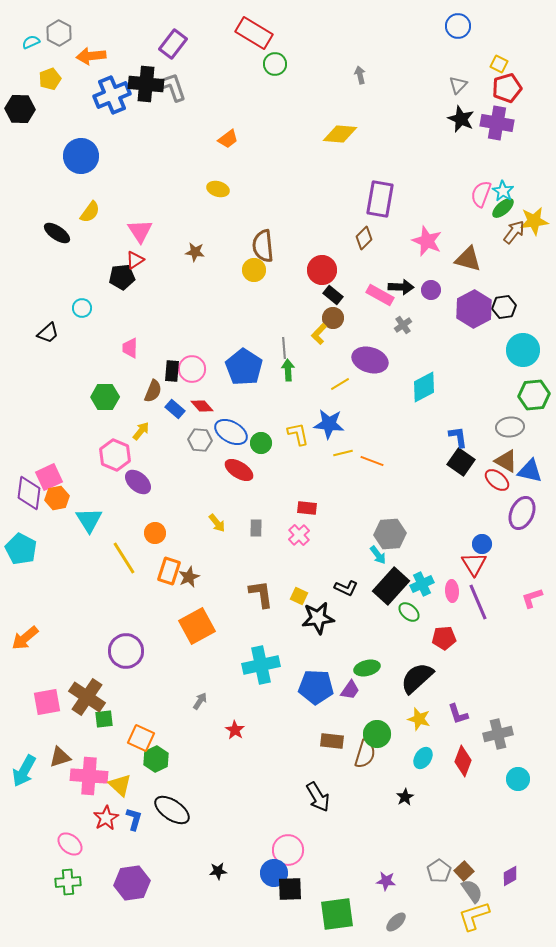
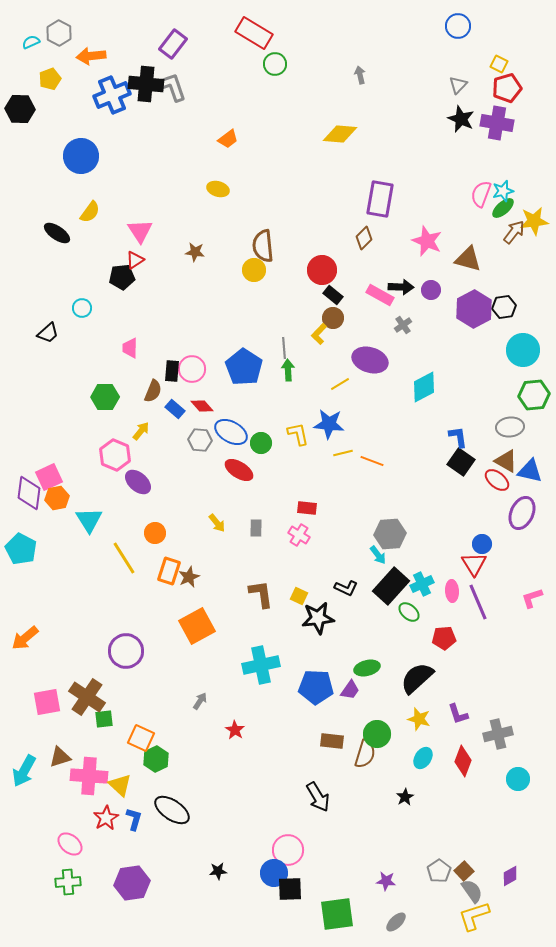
cyan star at (503, 191): rotated 25 degrees clockwise
pink cross at (299, 535): rotated 15 degrees counterclockwise
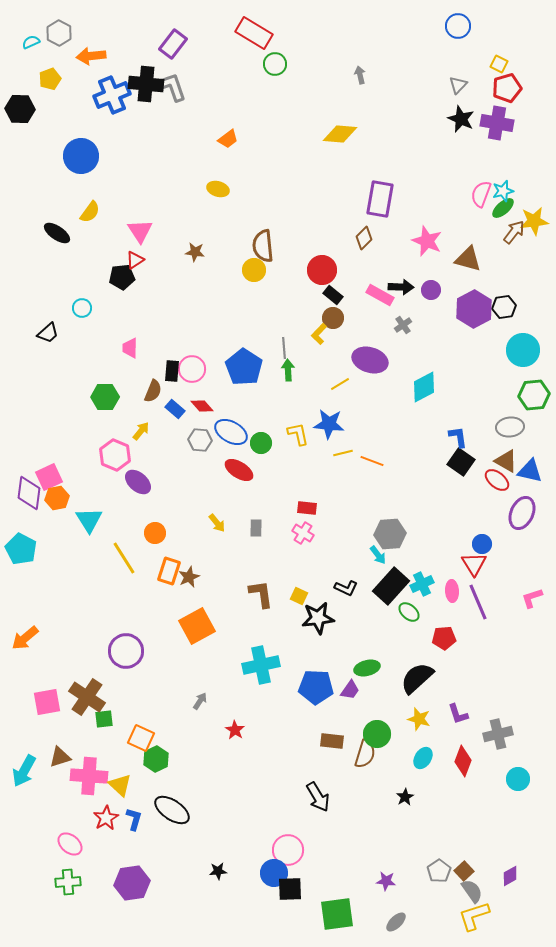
pink cross at (299, 535): moved 4 px right, 2 px up
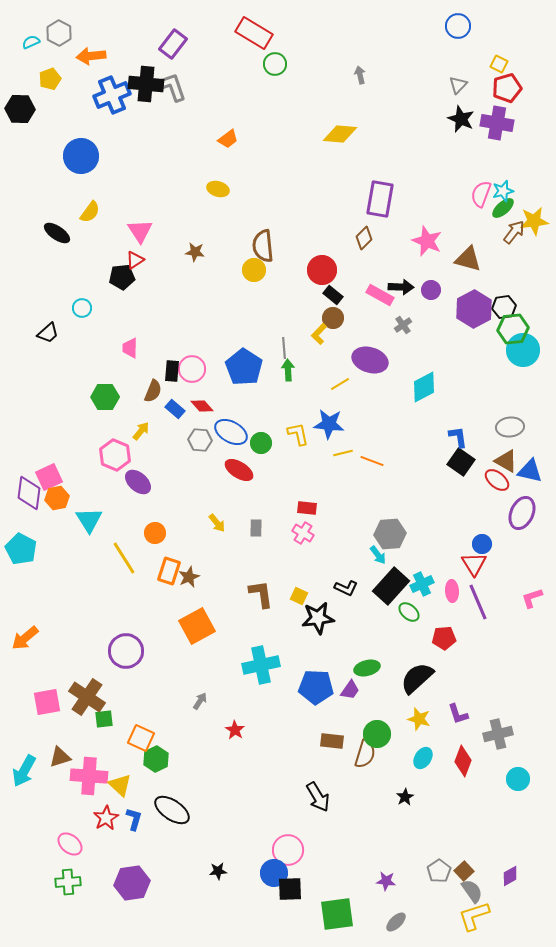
green hexagon at (534, 395): moved 21 px left, 66 px up
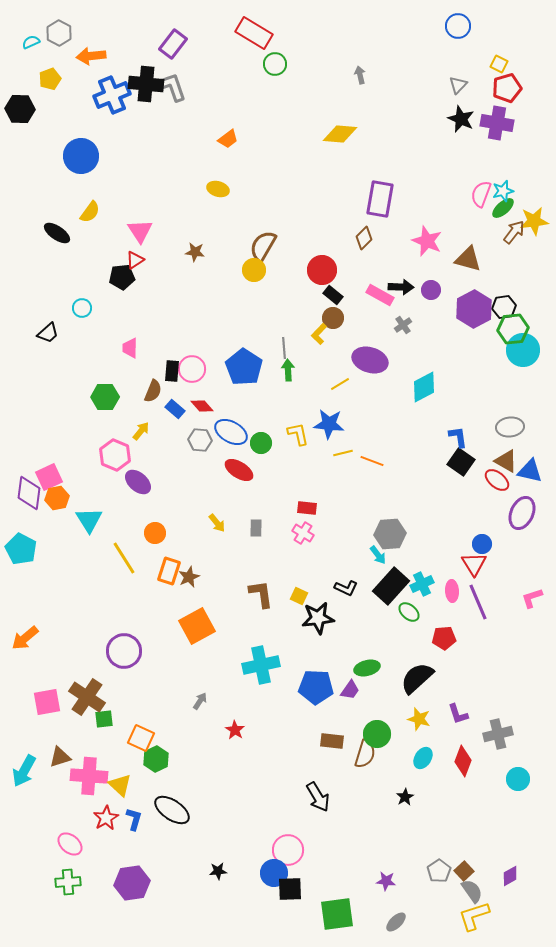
brown semicircle at (263, 246): rotated 36 degrees clockwise
purple circle at (126, 651): moved 2 px left
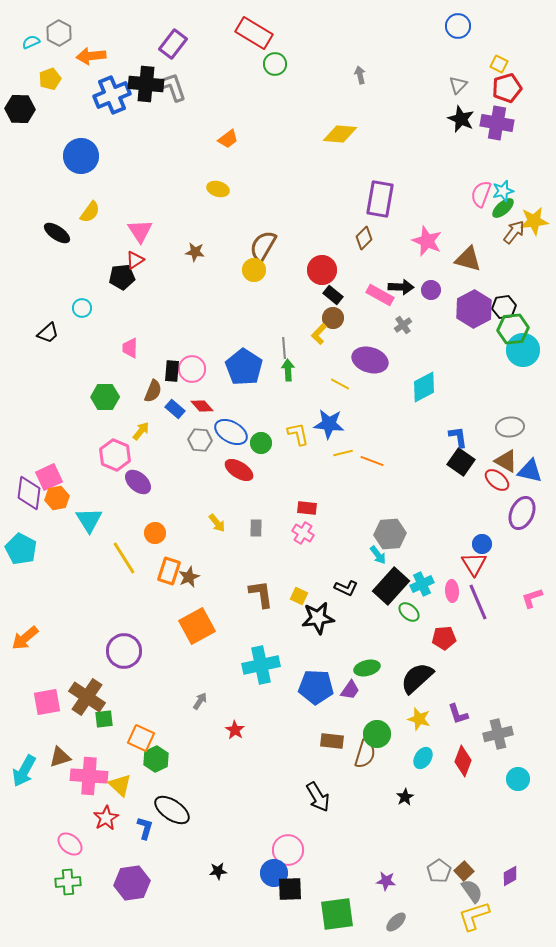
yellow line at (340, 384): rotated 60 degrees clockwise
blue L-shape at (134, 819): moved 11 px right, 9 px down
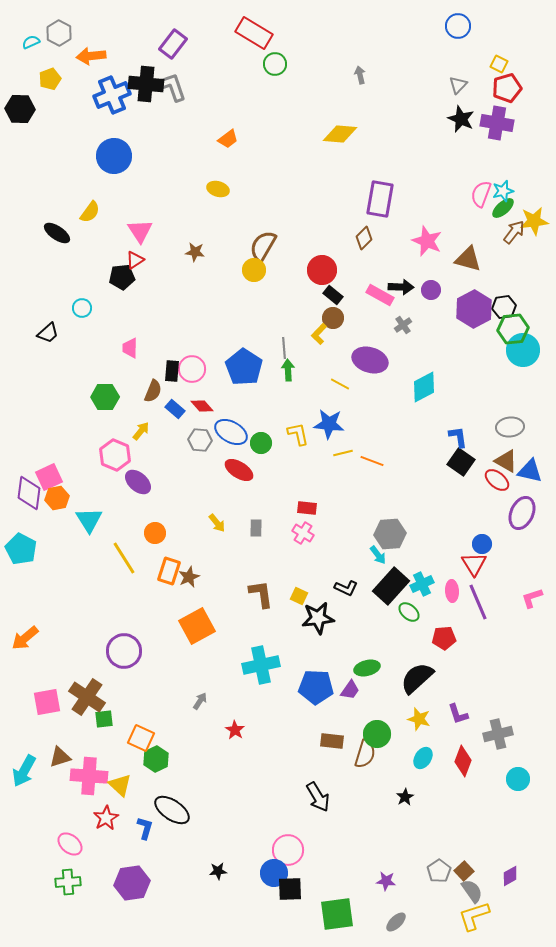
blue circle at (81, 156): moved 33 px right
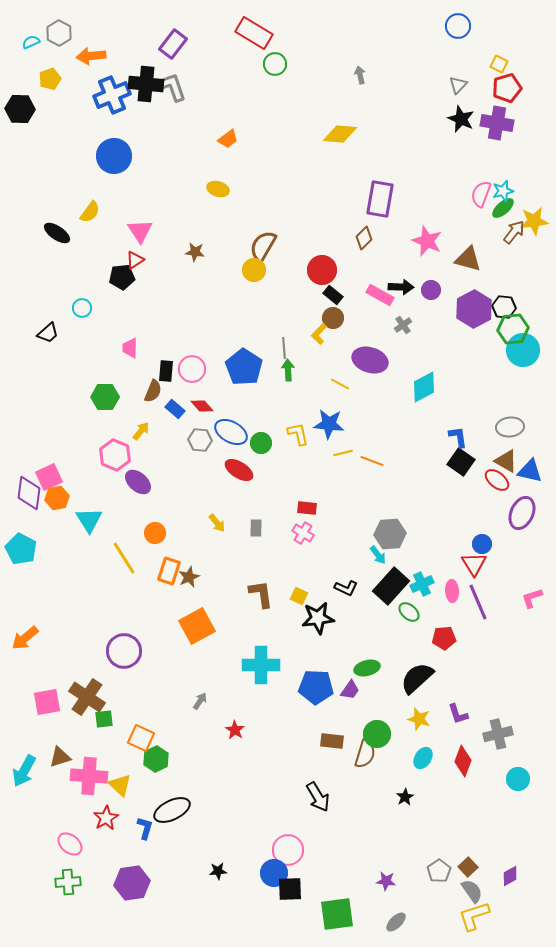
black hexagon at (504, 307): rotated 15 degrees clockwise
black rectangle at (172, 371): moved 6 px left
cyan cross at (261, 665): rotated 12 degrees clockwise
black ellipse at (172, 810): rotated 60 degrees counterclockwise
brown square at (464, 871): moved 4 px right, 4 px up
